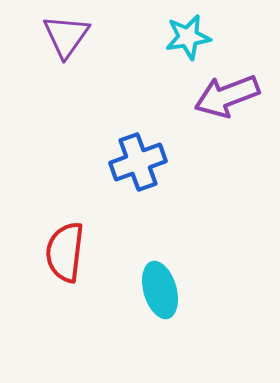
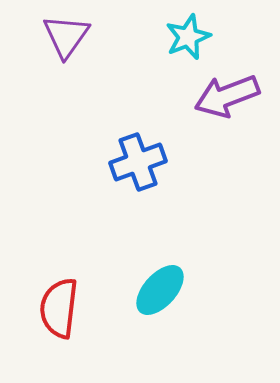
cyan star: rotated 12 degrees counterclockwise
red semicircle: moved 6 px left, 56 px down
cyan ellipse: rotated 58 degrees clockwise
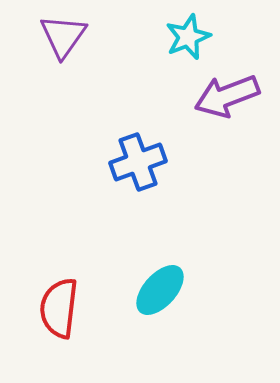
purple triangle: moved 3 px left
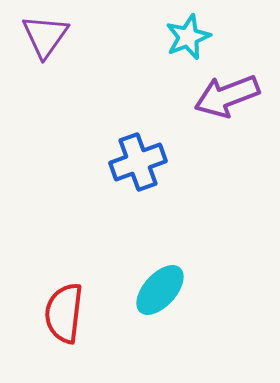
purple triangle: moved 18 px left
red semicircle: moved 5 px right, 5 px down
